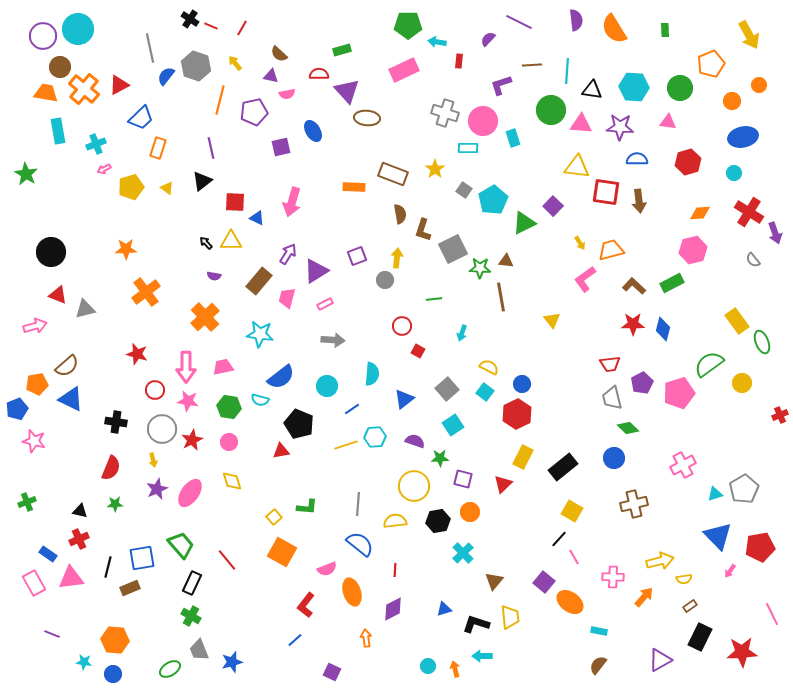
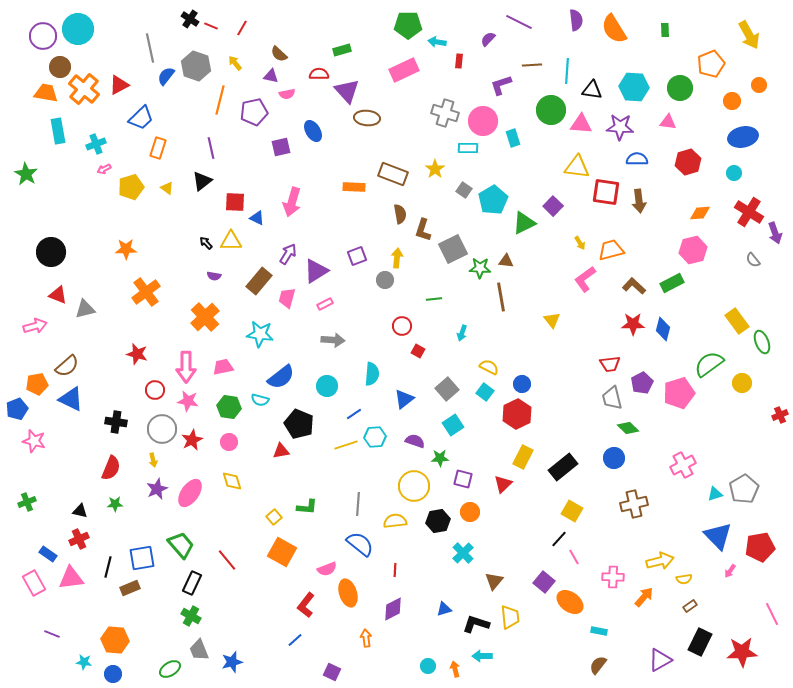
blue line at (352, 409): moved 2 px right, 5 px down
orange ellipse at (352, 592): moved 4 px left, 1 px down
black rectangle at (700, 637): moved 5 px down
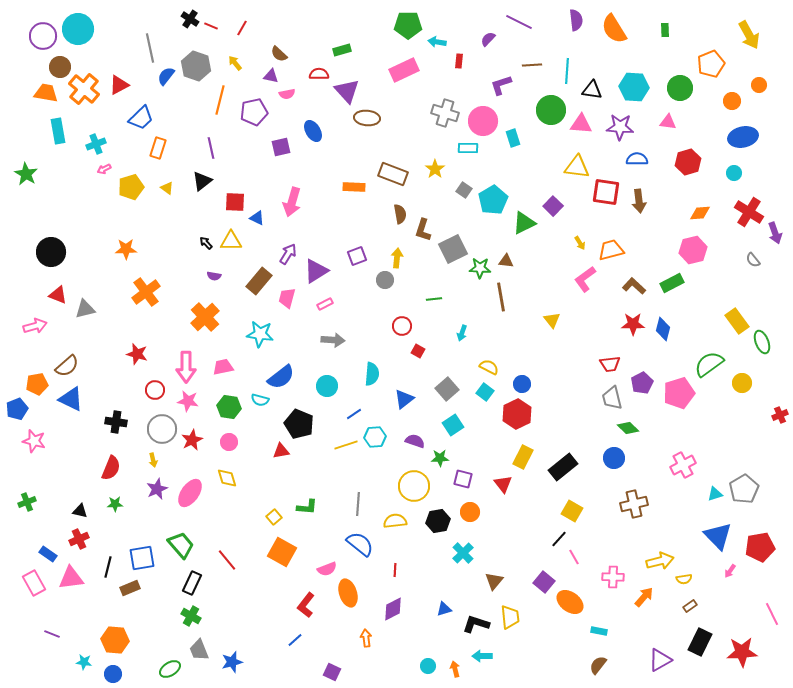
yellow diamond at (232, 481): moved 5 px left, 3 px up
red triangle at (503, 484): rotated 24 degrees counterclockwise
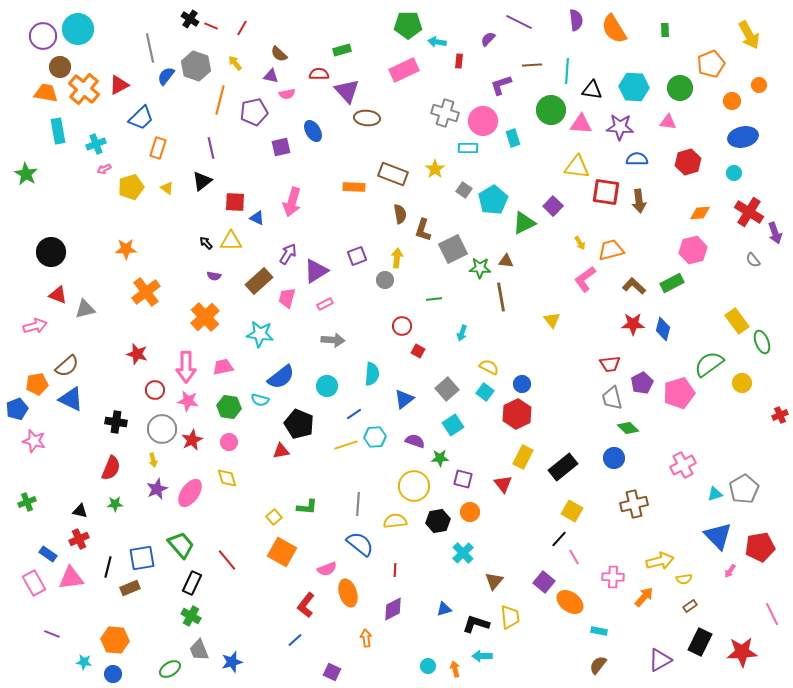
brown rectangle at (259, 281): rotated 8 degrees clockwise
